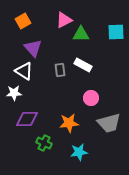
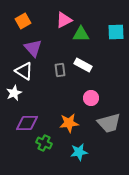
white star: rotated 21 degrees counterclockwise
purple diamond: moved 4 px down
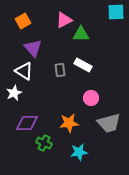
cyan square: moved 20 px up
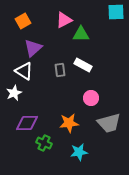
purple triangle: rotated 30 degrees clockwise
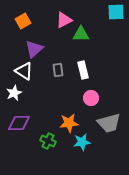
purple triangle: moved 1 px right, 1 px down
white rectangle: moved 5 px down; rotated 48 degrees clockwise
gray rectangle: moved 2 px left
purple diamond: moved 8 px left
green cross: moved 4 px right, 2 px up
cyan star: moved 3 px right, 10 px up
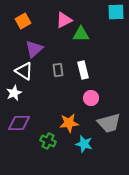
cyan star: moved 2 px right, 2 px down; rotated 24 degrees clockwise
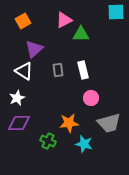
white star: moved 3 px right, 5 px down
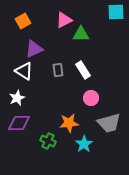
purple triangle: rotated 18 degrees clockwise
white rectangle: rotated 18 degrees counterclockwise
cyan star: rotated 24 degrees clockwise
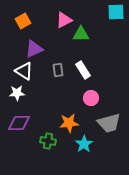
white star: moved 5 px up; rotated 21 degrees clockwise
green cross: rotated 14 degrees counterclockwise
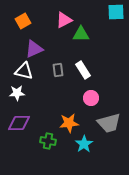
white triangle: rotated 18 degrees counterclockwise
